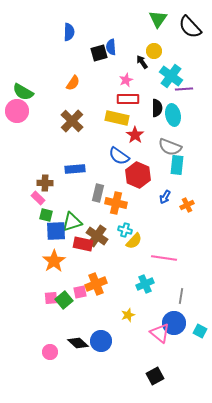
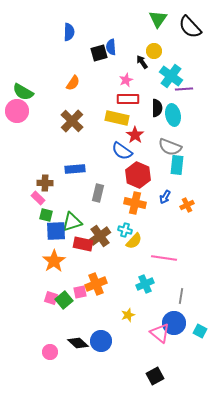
blue semicircle at (119, 156): moved 3 px right, 5 px up
orange cross at (116, 203): moved 19 px right
brown cross at (97, 236): moved 3 px right; rotated 20 degrees clockwise
pink square at (51, 298): rotated 24 degrees clockwise
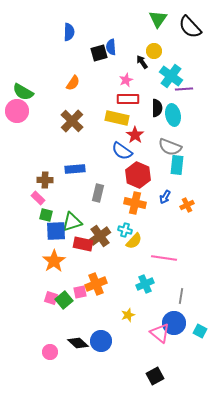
brown cross at (45, 183): moved 3 px up
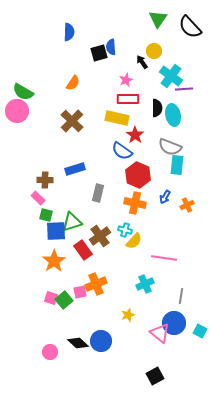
blue rectangle at (75, 169): rotated 12 degrees counterclockwise
red rectangle at (83, 244): moved 6 px down; rotated 42 degrees clockwise
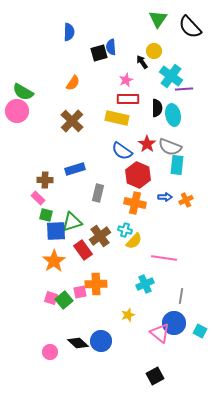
red star at (135, 135): moved 12 px right, 9 px down
blue arrow at (165, 197): rotated 120 degrees counterclockwise
orange cross at (187, 205): moved 1 px left, 5 px up
orange cross at (96, 284): rotated 20 degrees clockwise
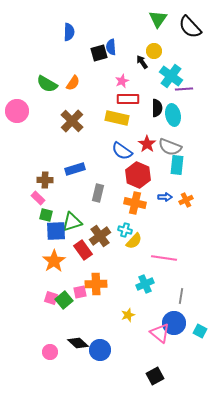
pink star at (126, 80): moved 4 px left, 1 px down
green semicircle at (23, 92): moved 24 px right, 8 px up
blue circle at (101, 341): moved 1 px left, 9 px down
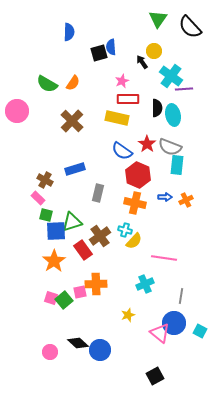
brown cross at (45, 180): rotated 28 degrees clockwise
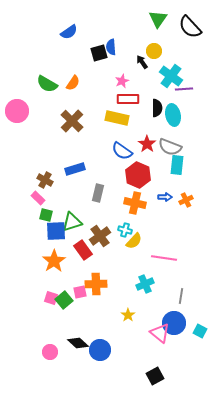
blue semicircle at (69, 32): rotated 54 degrees clockwise
yellow star at (128, 315): rotated 16 degrees counterclockwise
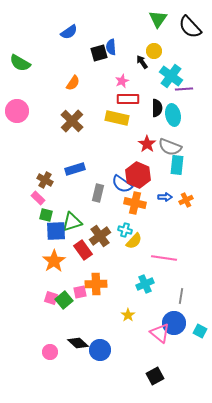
green semicircle at (47, 84): moved 27 px left, 21 px up
blue semicircle at (122, 151): moved 33 px down
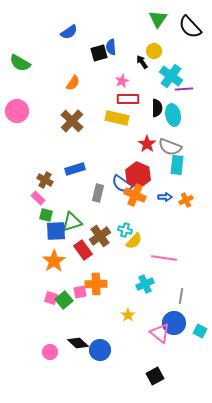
orange cross at (135, 203): moved 8 px up; rotated 10 degrees clockwise
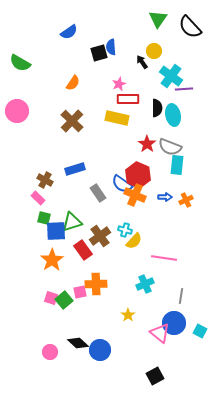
pink star at (122, 81): moved 3 px left, 3 px down
gray rectangle at (98, 193): rotated 48 degrees counterclockwise
green square at (46, 215): moved 2 px left, 3 px down
orange star at (54, 261): moved 2 px left, 1 px up
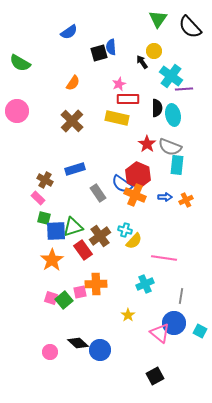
green triangle at (72, 222): moved 1 px right, 5 px down
